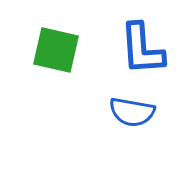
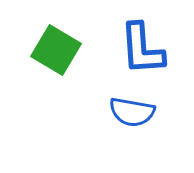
green square: rotated 18 degrees clockwise
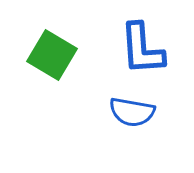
green square: moved 4 px left, 5 px down
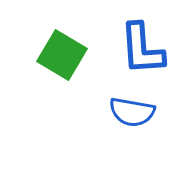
green square: moved 10 px right
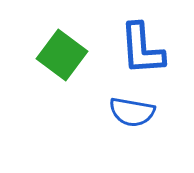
green square: rotated 6 degrees clockwise
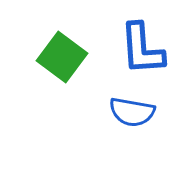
green square: moved 2 px down
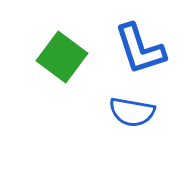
blue L-shape: moved 2 px left; rotated 14 degrees counterclockwise
